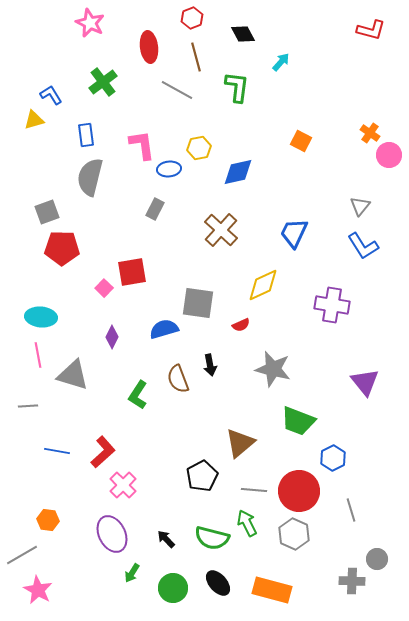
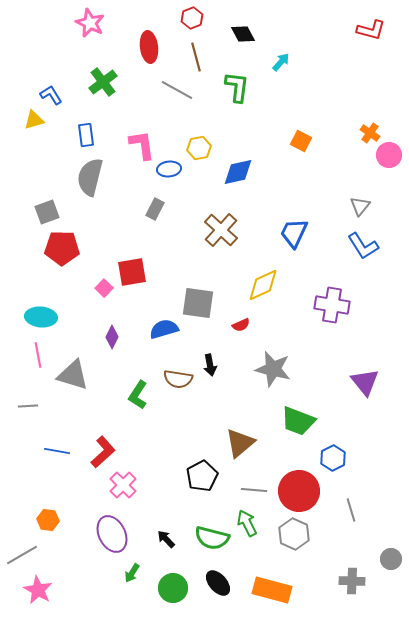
brown semicircle at (178, 379): rotated 60 degrees counterclockwise
gray circle at (377, 559): moved 14 px right
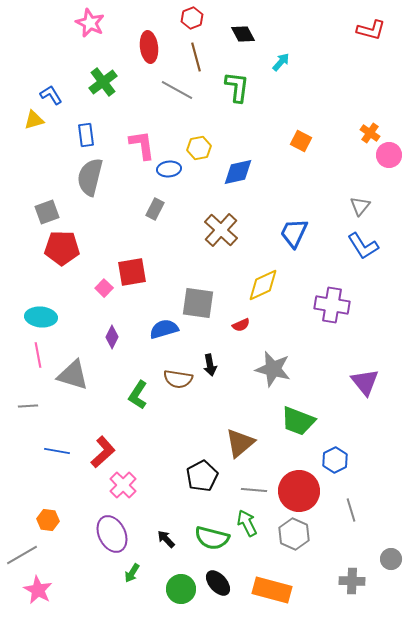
blue hexagon at (333, 458): moved 2 px right, 2 px down
green circle at (173, 588): moved 8 px right, 1 px down
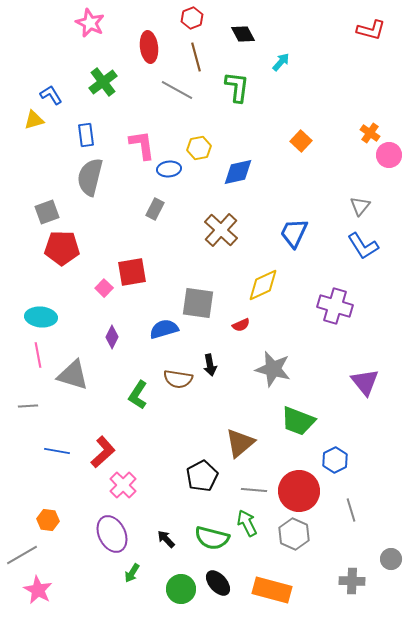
orange square at (301, 141): rotated 15 degrees clockwise
purple cross at (332, 305): moved 3 px right, 1 px down; rotated 8 degrees clockwise
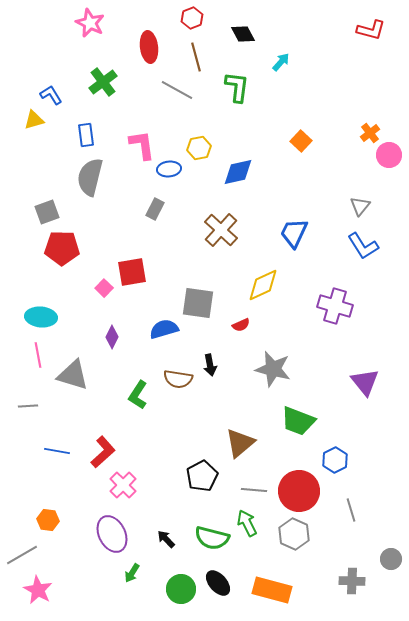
orange cross at (370, 133): rotated 18 degrees clockwise
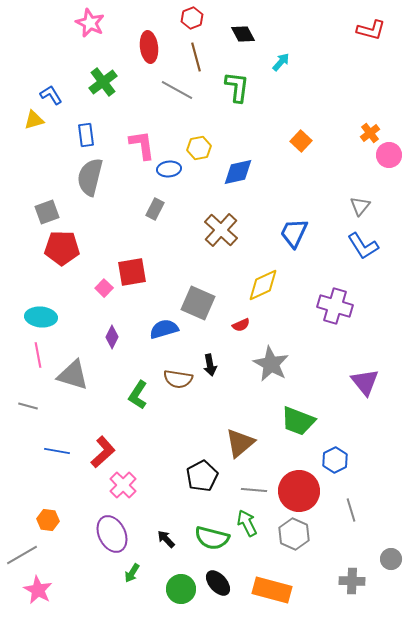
gray square at (198, 303): rotated 16 degrees clockwise
gray star at (273, 369): moved 2 px left, 5 px up; rotated 15 degrees clockwise
gray line at (28, 406): rotated 18 degrees clockwise
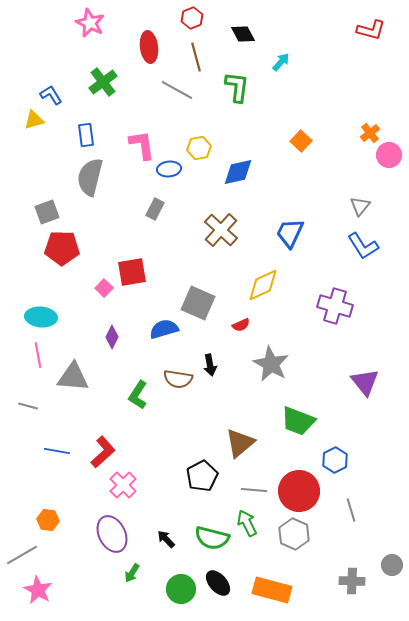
blue trapezoid at (294, 233): moved 4 px left
gray triangle at (73, 375): moved 2 px down; rotated 12 degrees counterclockwise
gray circle at (391, 559): moved 1 px right, 6 px down
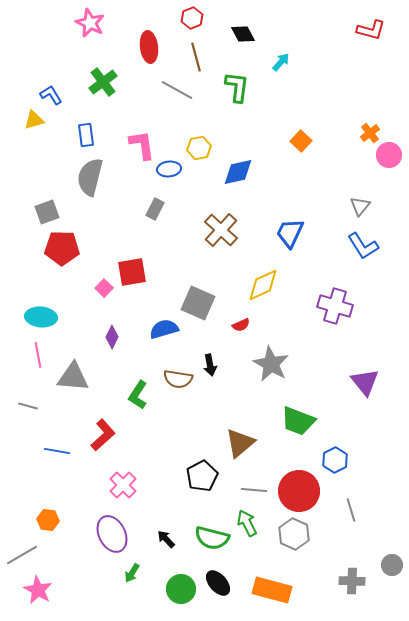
red L-shape at (103, 452): moved 17 px up
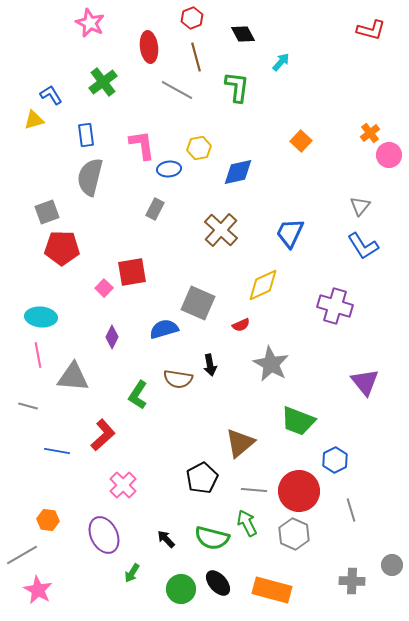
black pentagon at (202, 476): moved 2 px down
purple ellipse at (112, 534): moved 8 px left, 1 px down
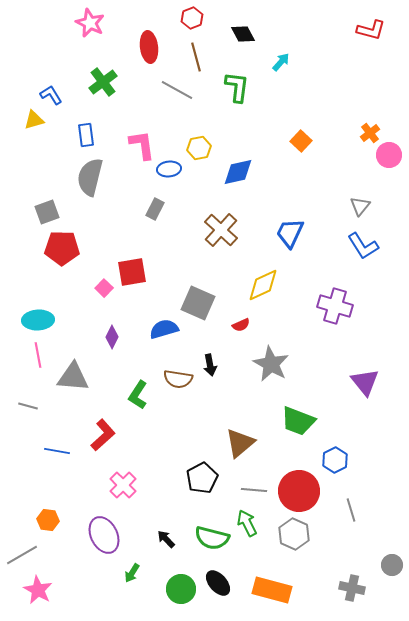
cyan ellipse at (41, 317): moved 3 px left, 3 px down; rotated 8 degrees counterclockwise
gray cross at (352, 581): moved 7 px down; rotated 10 degrees clockwise
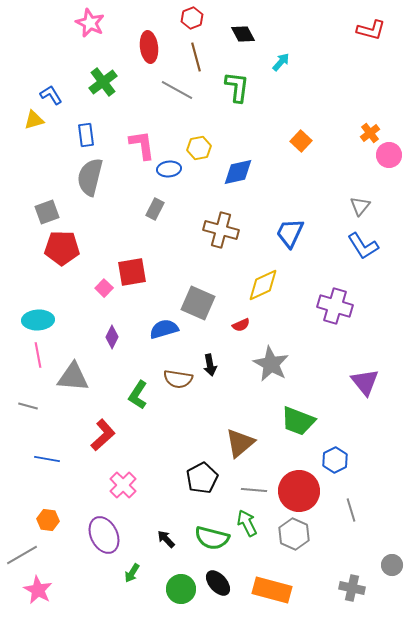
brown cross at (221, 230): rotated 28 degrees counterclockwise
blue line at (57, 451): moved 10 px left, 8 px down
